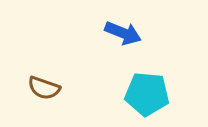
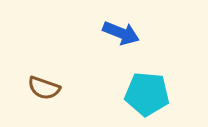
blue arrow: moved 2 px left
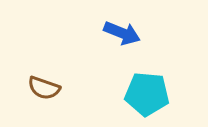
blue arrow: moved 1 px right
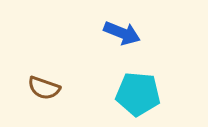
cyan pentagon: moved 9 px left
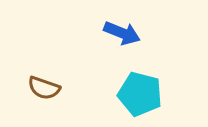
cyan pentagon: moved 2 px right; rotated 9 degrees clockwise
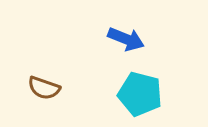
blue arrow: moved 4 px right, 6 px down
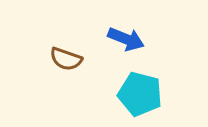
brown semicircle: moved 22 px right, 29 px up
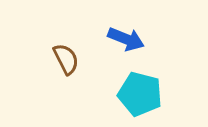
brown semicircle: rotated 136 degrees counterclockwise
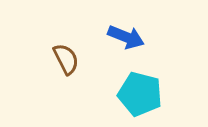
blue arrow: moved 2 px up
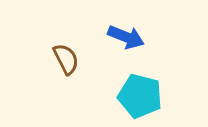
cyan pentagon: moved 2 px down
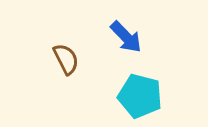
blue arrow: rotated 24 degrees clockwise
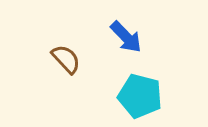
brown semicircle: rotated 16 degrees counterclockwise
